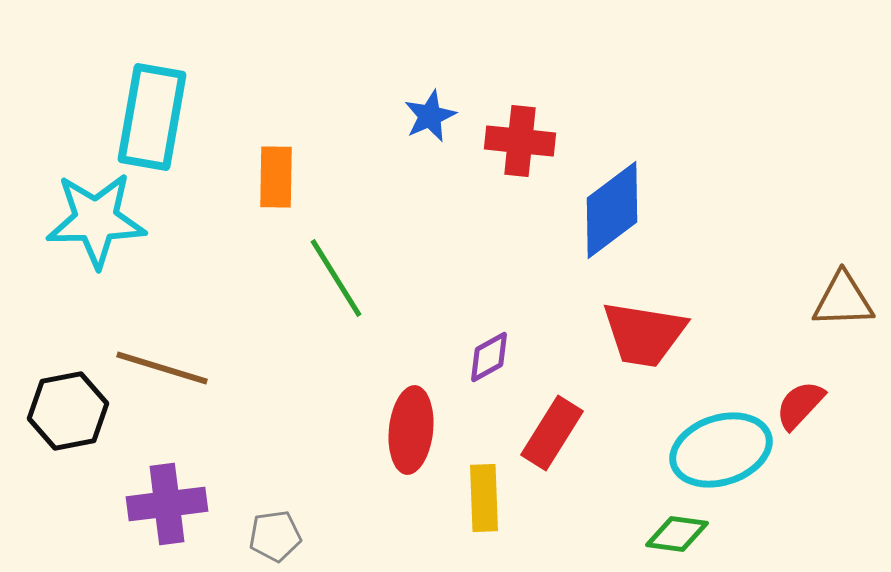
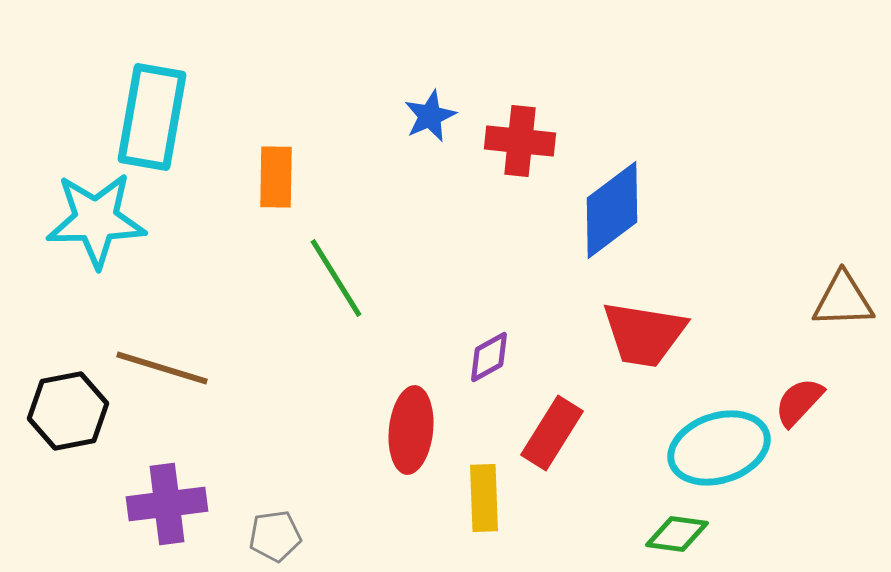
red semicircle: moved 1 px left, 3 px up
cyan ellipse: moved 2 px left, 2 px up
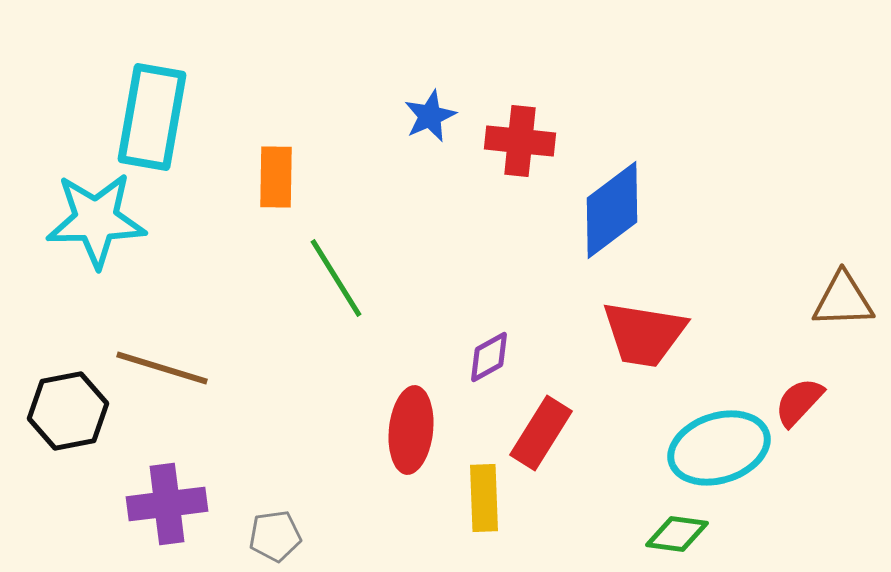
red rectangle: moved 11 px left
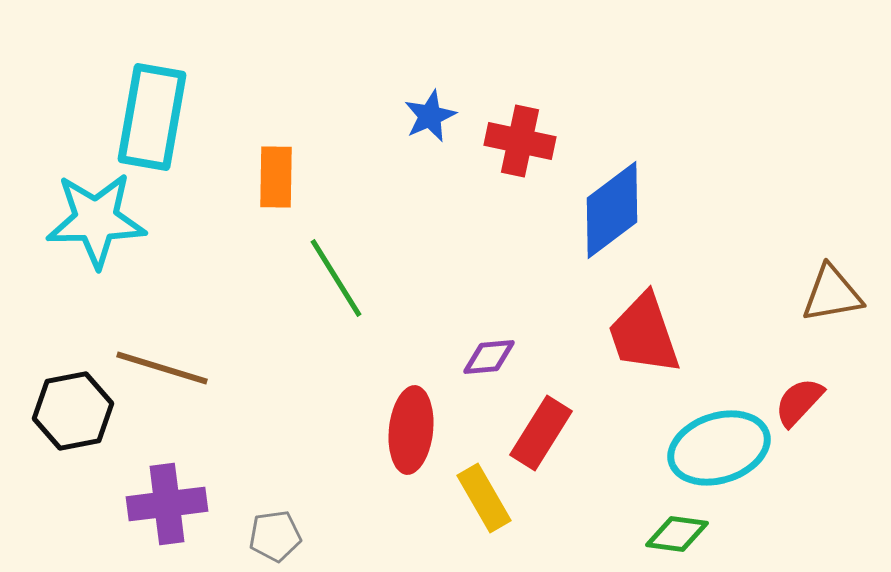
red cross: rotated 6 degrees clockwise
brown triangle: moved 11 px left, 6 px up; rotated 8 degrees counterclockwise
red trapezoid: rotated 62 degrees clockwise
purple diamond: rotated 24 degrees clockwise
black hexagon: moved 5 px right
yellow rectangle: rotated 28 degrees counterclockwise
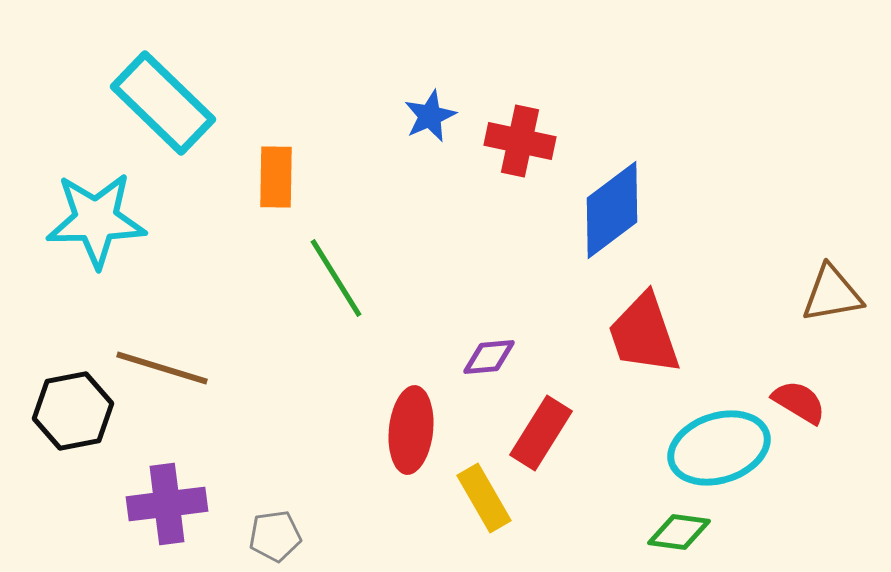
cyan rectangle: moved 11 px right, 14 px up; rotated 56 degrees counterclockwise
red semicircle: rotated 78 degrees clockwise
green diamond: moved 2 px right, 2 px up
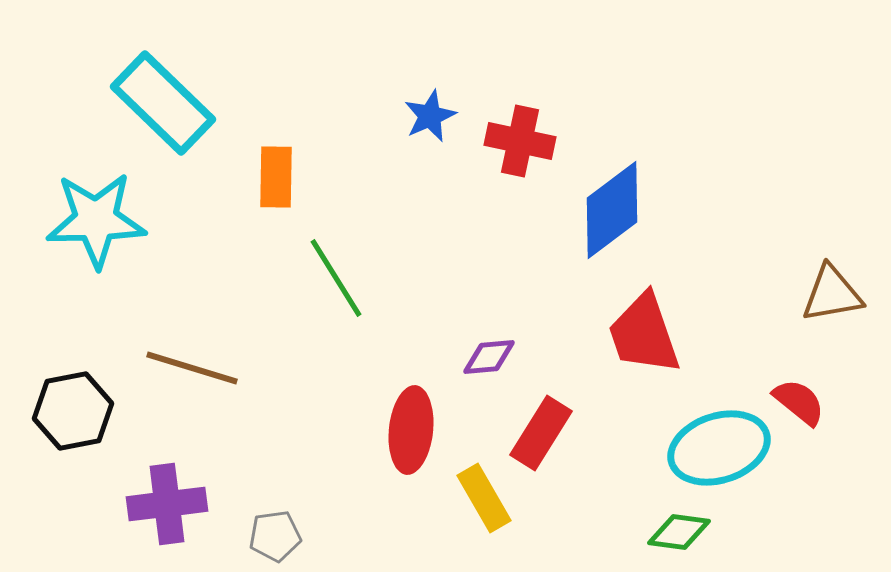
brown line: moved 30 px right
red semicircle: rotated 8 degrees clockwise
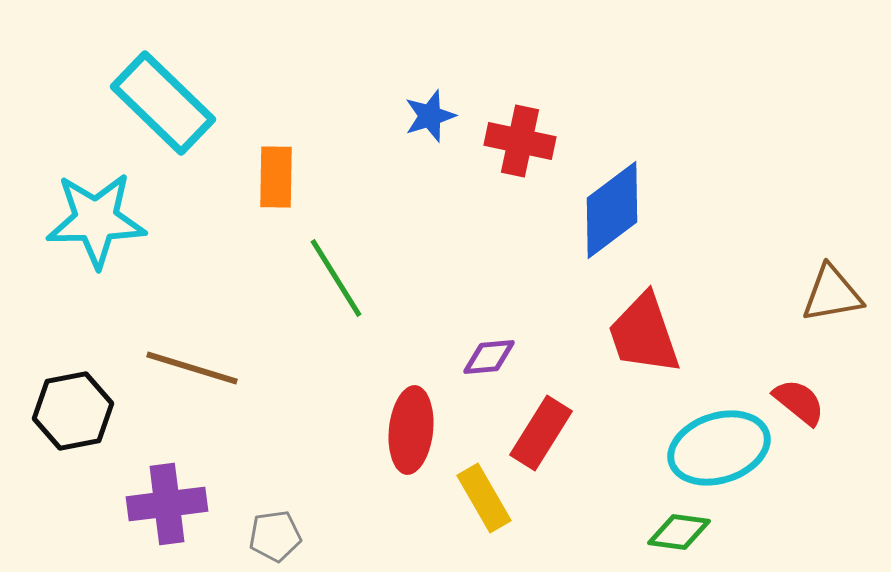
blue star: rotated 6 degrees clockwise
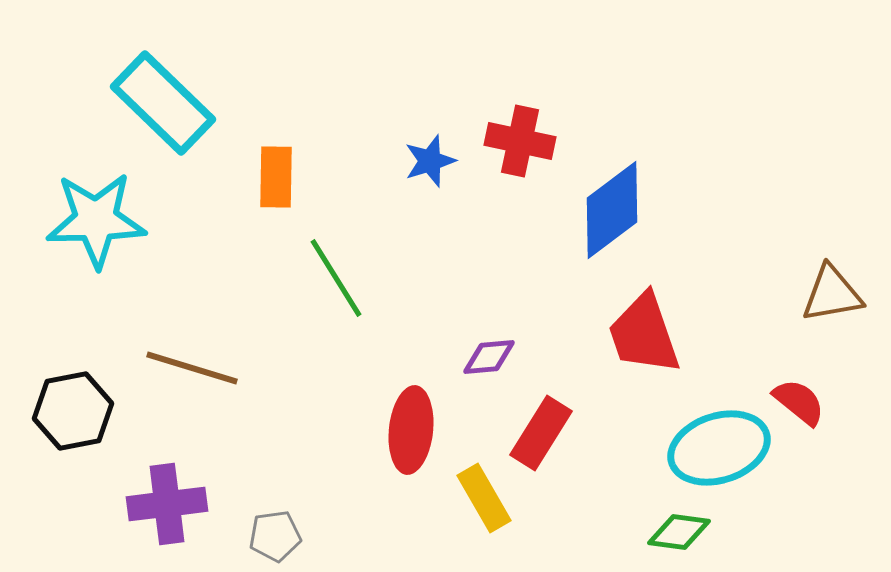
blue star: moved 45 px down
